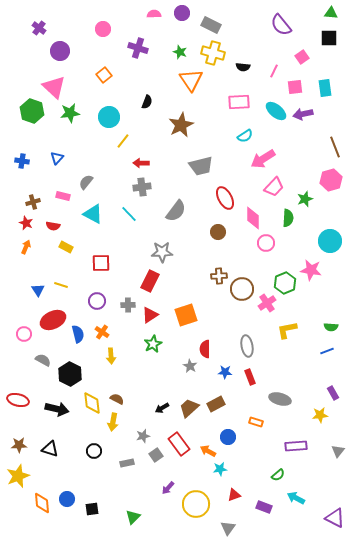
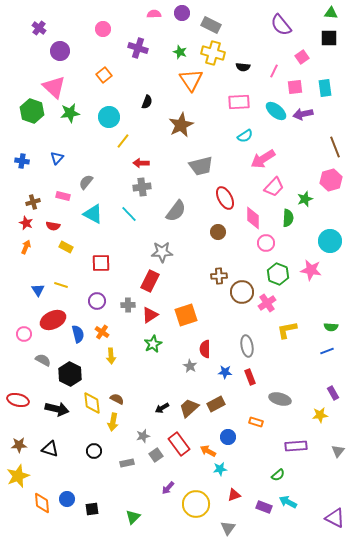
green hexagon at (285, 283): moved 7 px left, 9 px up; rotated 15 degrees counterclockwise
brown circle at (242, 289): moved 3 px down
cyan arrow at (296, 498): moved 8 px left, 4 px down
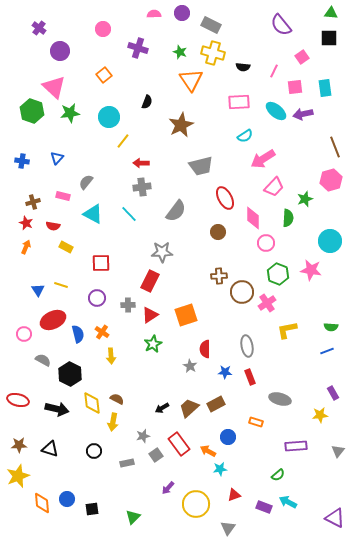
purple circle at (97, 301): moved 3 px up
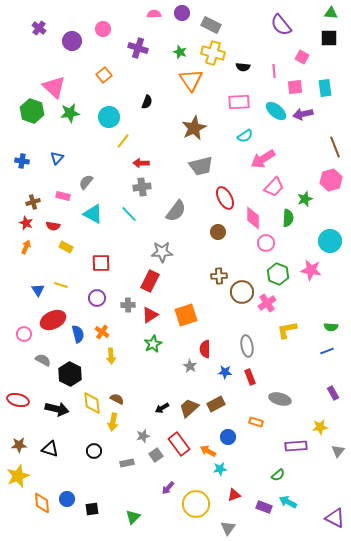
purple circle at (60, 51): moved 12 px right, 10 px up
pink square at (302, 57): rotated 24 degrees counterclockwise
pink line at (274, 71): rotated 32 degrees counterclockwise
brown star at (181, 125): moved 13 px right, 3 px down
yellow star at (320, 415): moved 12 px down
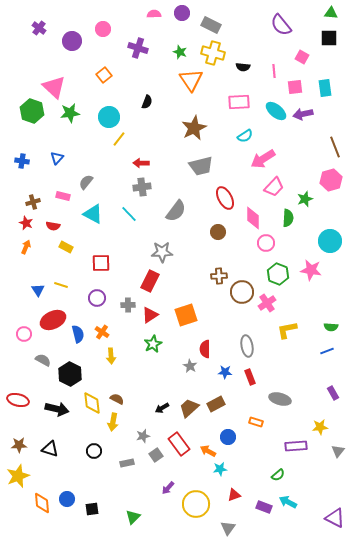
yellow line at (123, 141): moved 4 px left, 2 px up
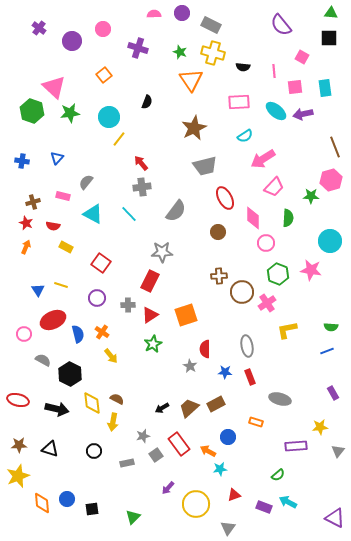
red arrow at (141, 163): rotated 49 degrees clockwise
gray trapezoid at (201, 166): moved 4 px right
green star at (305, 199): moved 6 px right, 3 px up; rotated 21 degrees clockwise
red square at (101, 263): rotated 36 degrees clockwise
yellow arrow at (111, 356): rotated 35 degrees counterclockwise
